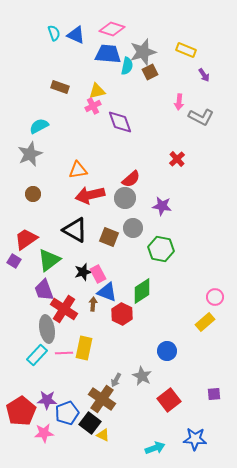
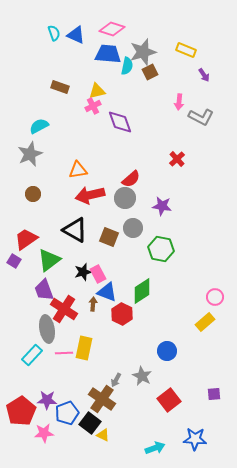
cyan rectangle at (37, 355): moved 5 px left
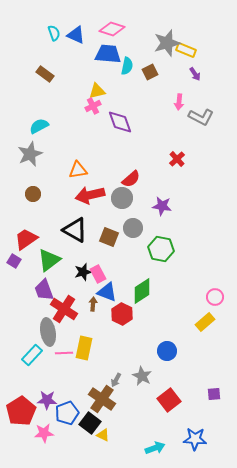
gray star at (143, 52): moved 24 px right, 9 px up
purple arrow at (204, 75): moved 9 px left, 1 px up
brown rectangle at (60, 87): moved 15 px left, 13 px up; rotated 18 degrees clockwise
gray circle at (125, 198): moved 3 px left
gray ellipse at (47, 329): moved 1 px right, 3 px down
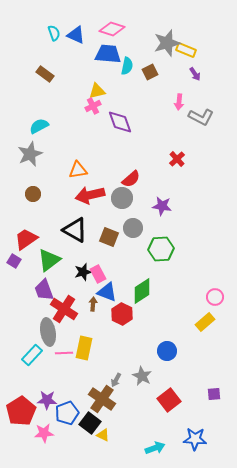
green hexagon at (161, 249): rotated 15 degrees counterclockwise
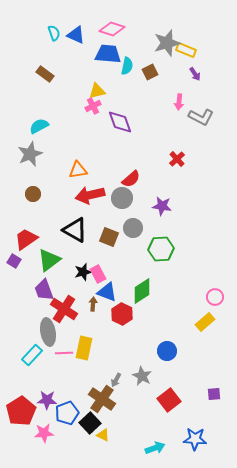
black square at (90, 423): rotated 10 degrees clockwise
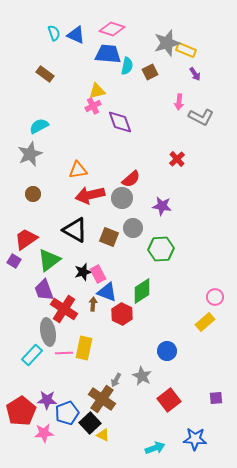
purple square at (214, 394): moved 2 px right, 4 px down
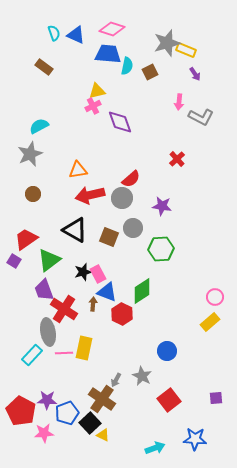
brown rectangle at (45, 74): moved 1 px left, 7 px up
yellow rectangle at (205, 322): moved 5 px right
red pentagon at (21, 411): rotated 12 degrees counterclockwise
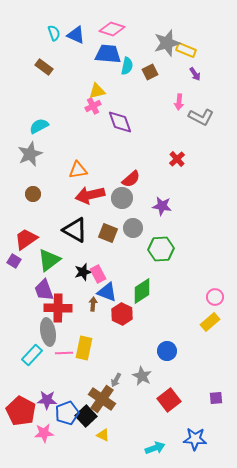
brown square at (109, 237): moved 1 px left, 4 px up
red cross at (64, 309): moved 6 px left, 1 px up; rotated 32 degrees counterclockwise
black square at (90, 423): moved 4 px left, 7 px up
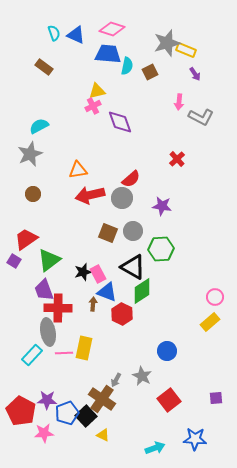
gray circle at (133, 228): moved 3 px down
black triangle at (75, 230): moved 58 px right, 37 px down
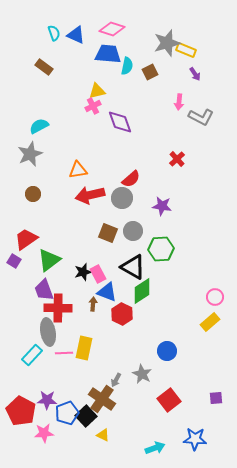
gray star at (142, 376): moved 2 px up
